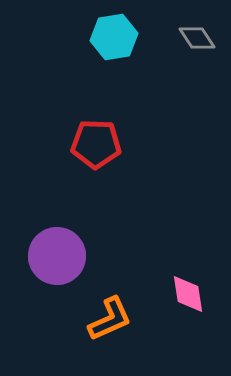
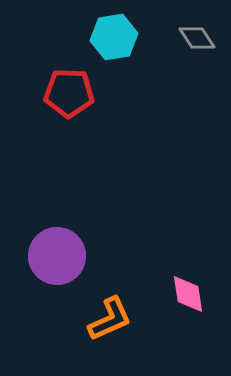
red pentagon: moved 27 px left, 51 px up
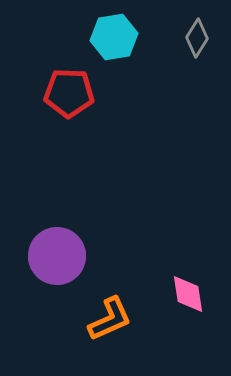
gray diamond: rotated 66 degrees clockwise
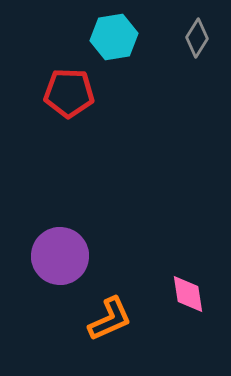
purple circle: moved 3 px right
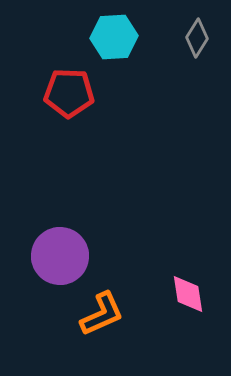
cyan hexagon: rotated 6 degrees clockwise
orange L-shape: moved 8 px left, 5 px up
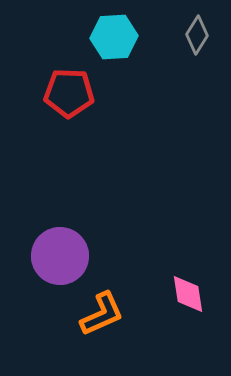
gray diamond: moved 3 px up
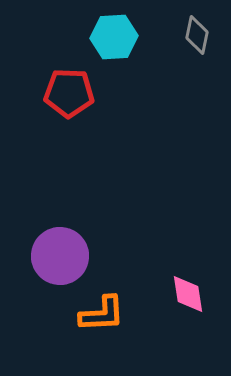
gray diamond: rotated 21 degrees counterclockwise
orange L-shape: rotated 21 degrees clockwise
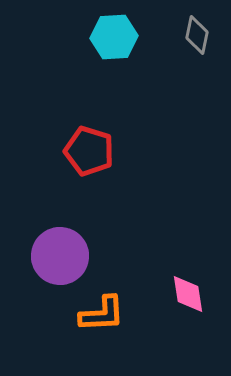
red pentagon: moved 20 px right, 58 px down; rotated 15 degrees clockwise
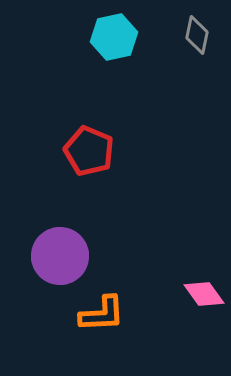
cyan hexagon: rotated 9 degrees counterclockwise
red pentagon: rotated 6 degrees clockwise
pink diamond: moved 16 px right; rotated 27 degrees counterclockwise
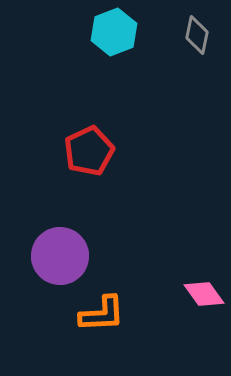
cyan hexagon: moved 5 px up; rotated 9 degrees counterclockwise
red pentagon: rotated 24 degrees clockwise
